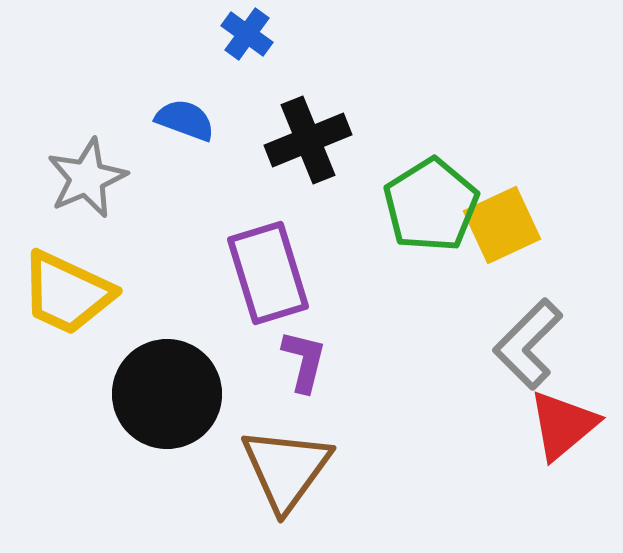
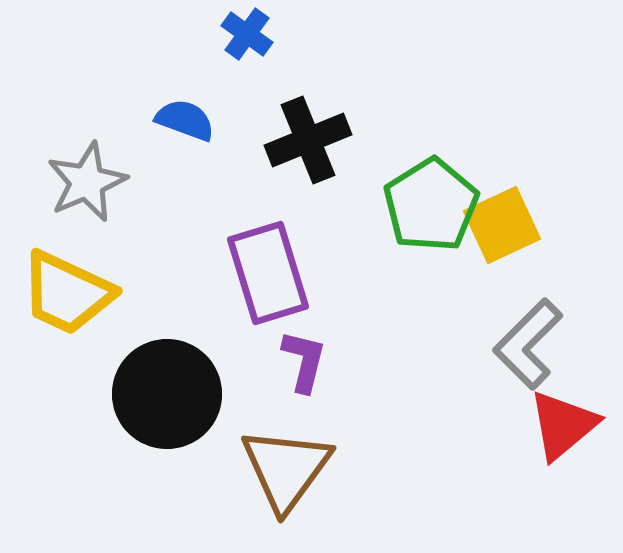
gray star: moved 4 px down
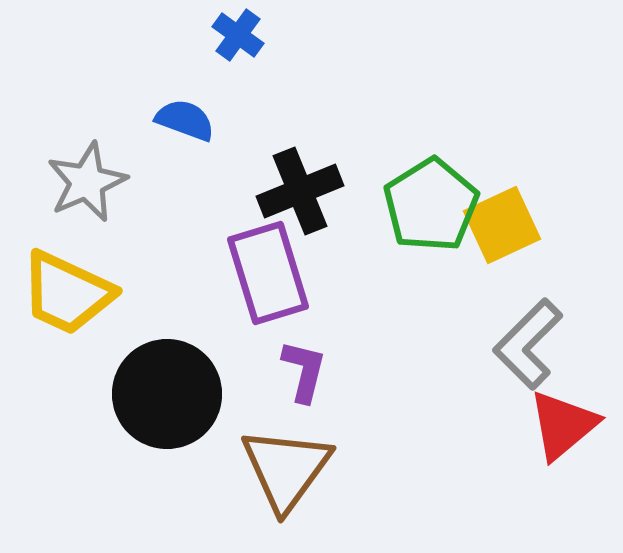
blue cross: moved 9 px left, 1 px down
black cross: moved 8 px left, 51 px down
purple L-shape: moved 10 px down
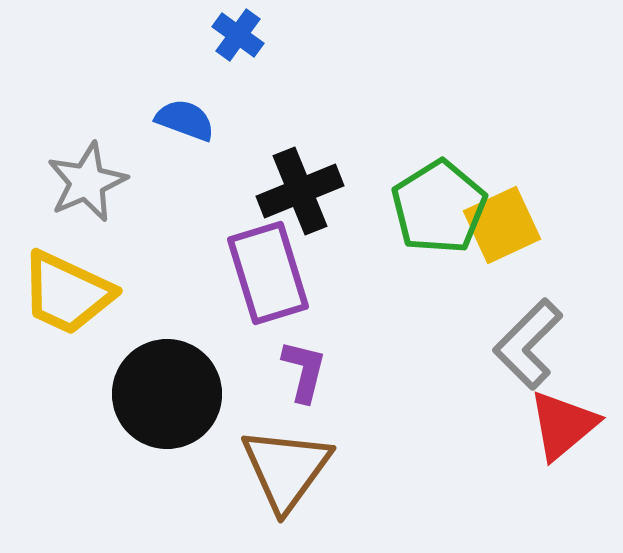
green pentagon: moved 8 px right, 2 px down
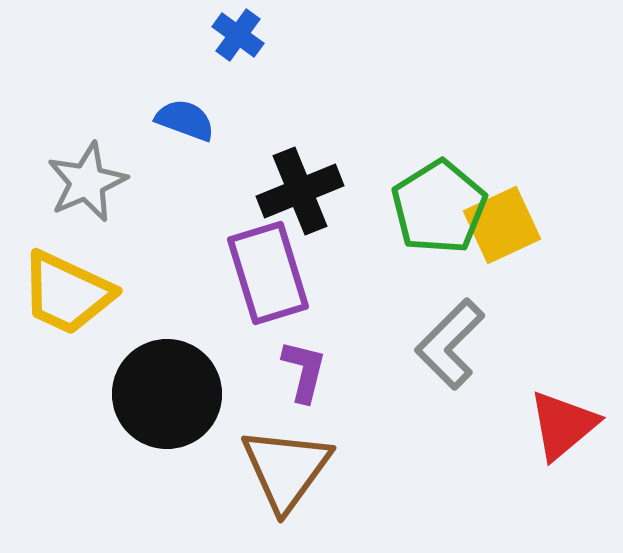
gray L-shape: moved 78 px left
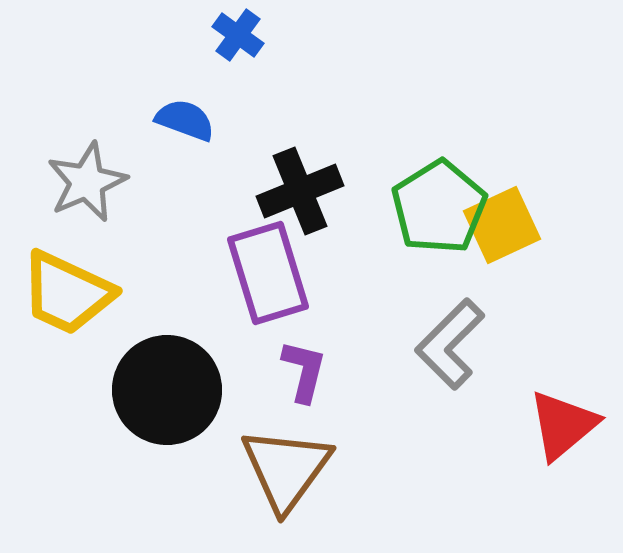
black circle: moved 4 px up
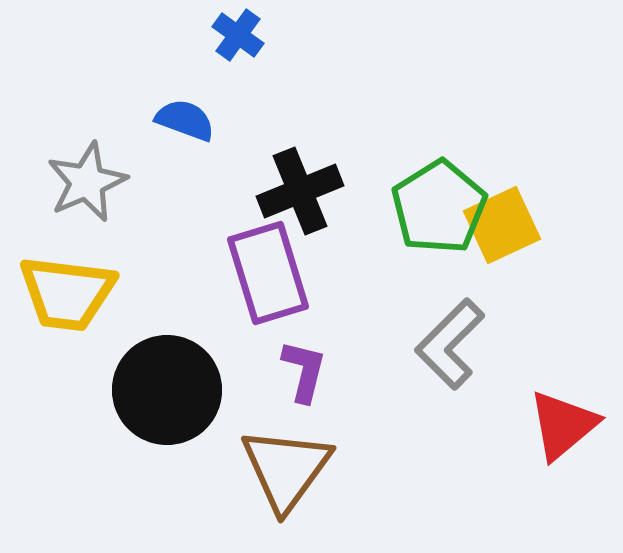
yellow trapezoid: rotated 18 degrees counterclockwise
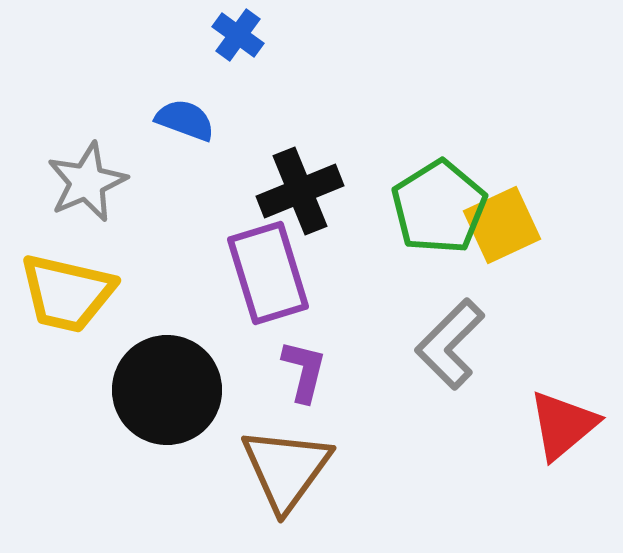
yellow trapezoid: rotated 6 degrees clockwise
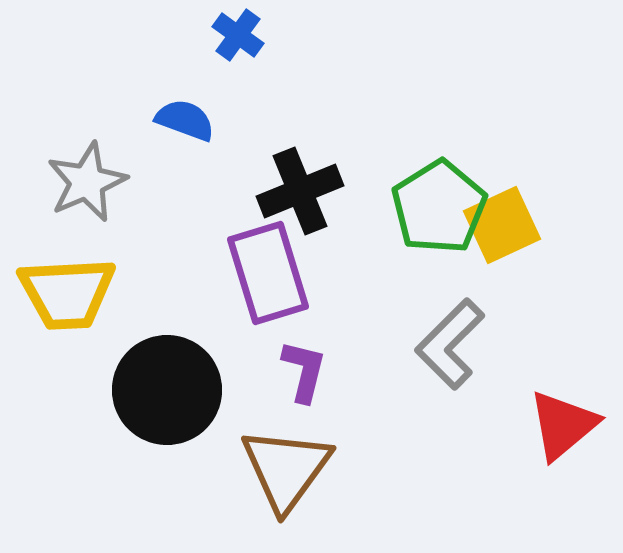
yellow trapezoid: rotated 16 degrees counterclockwise
